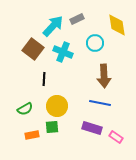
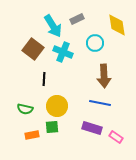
cyan arrow: rotated 105 degrees clockwise
green semicircle: rotated 42 degrees clockwise
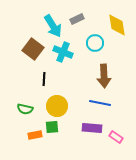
purple rectangle: rotated 12 degrees counterclockwise
orange rectangle: moved 3 px right
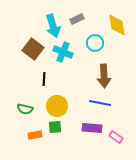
cyan arrow: rotated 15 degrees clockwise
green square: moved 3 px right
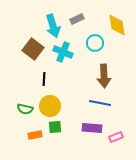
yellow circle: moved 7 px left
pink rectangle: rotated 56 degrees counterclockwise
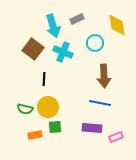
yellow circle: moved 2 px left, 1 px down
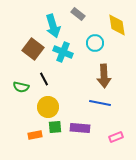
gray rectangle: moved 1 px right, 5 px up; rotated 64 degrees clockwise
black line: rotated 32 degrees counterclockwise
green semicircle: moved 4 px left, 22 px up
purple rectangle: moved 12 px left
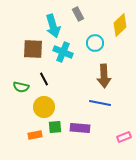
gray rectangle: rotated 24 degrees clockwise
yellow diamond: moved 3 px right; rotated 55 degrees clockwise
brown square: rotated 35 degrees counterclockwise
yellow circle: moved 4 px left
pink rectangle: moved 8 px right
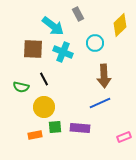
cyan arrow: rotated 35 degrees counterclockwise
blue line: rotated 35 degrees counterclockwise
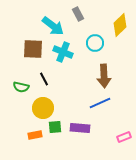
yellow circle: moved 1 px left, 1 px down
